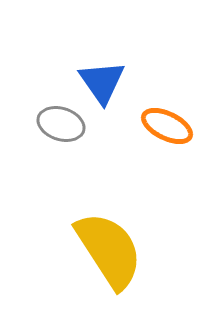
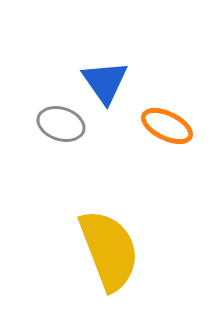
blue triangle: moved 3 px right
yellow semicircle: rotated 12 degrees clockwise
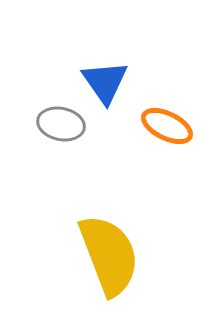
gray ellipse: rotated 6 degrees counterclockwise
yellow semicircle: moved 5 px down
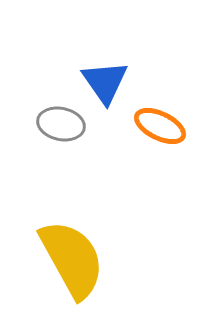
orange ellipse: moved 7 px left
yellow semicircle: moved 37 px left, 4 px down; rotated 8 degrees counterclockwise
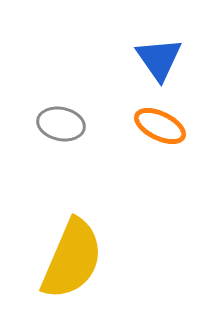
blue triangle: moved 54 px right, 23 px up
yellow semicircle: rotated 52 degrees clockwise
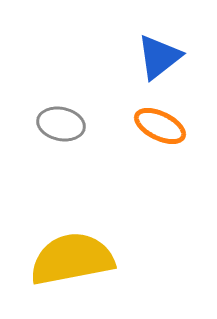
blue triangle: moved 2 px up; rotated 27 degrees clockwise
yellow semicircle: rotated 124 degrees counterclockwise
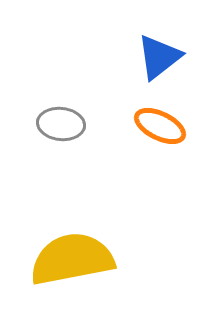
gray ellipse: rotated 6 degrees counterclockwise
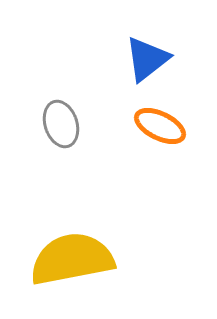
blue triangle: moved 12 px left, 2 px down
gray ellipse: rotated 66 degrees clockwise
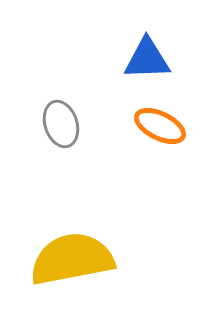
blue triangle: rotated 36 degrees clockwise
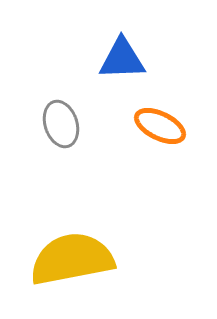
blue triangle: moved 25 px left
